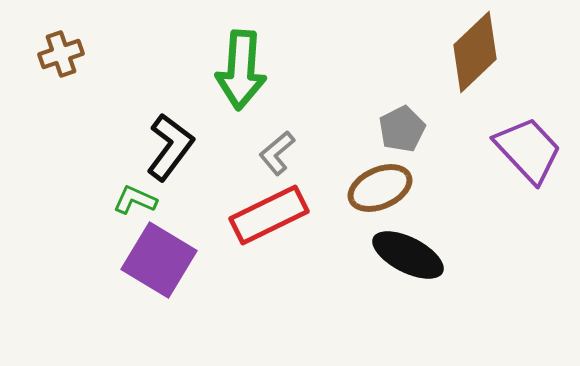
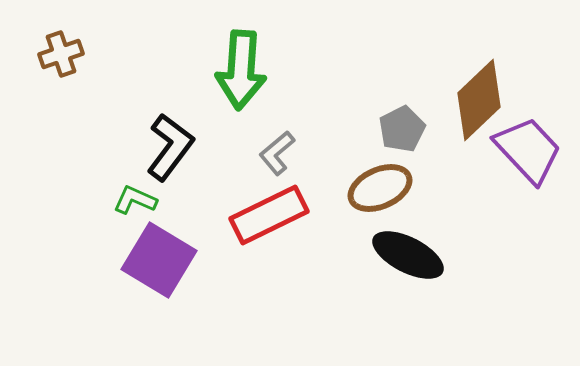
brown diamond: moved 4 px right, 48 px down
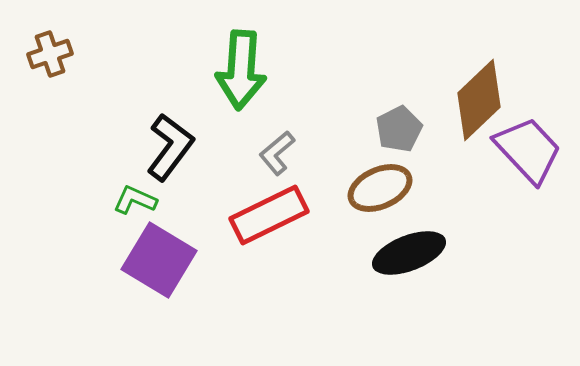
brown cross: moved 11 px left
gray pentagon: moved 3 px left
black ellipse: moved 1 px right, 2 px up; rotated 48 degrees counterclockwise
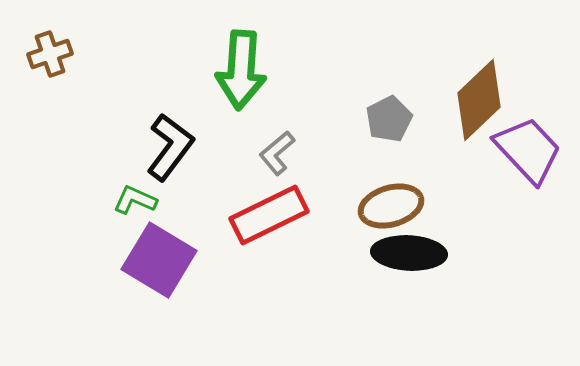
gray pentagon: moved 10 px left, 10 px up
brown ellipse: moved 11 px right, 18 px down; rotated 8 degrees clockwise
black ellipse: rotated 24 degrees clockwise
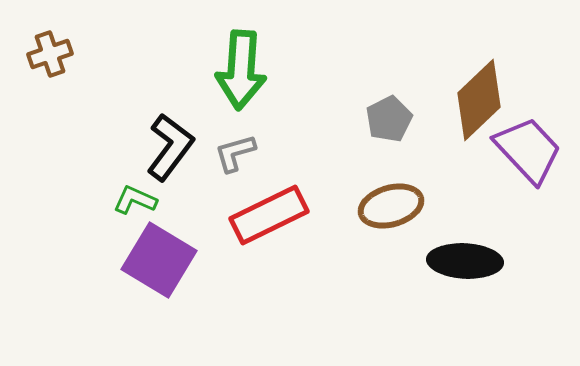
gray L-shape: moved 42 px left; rotated 24 degrees clockwise
black ellipse: moved 56 px right, 8 px down
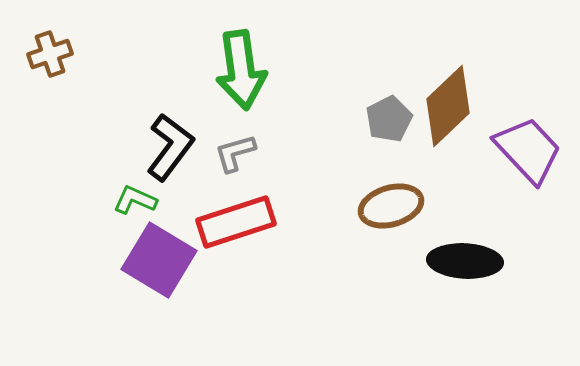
green arrow: rotated 12 degrees counterclockwise
brown diamond: moved 31 px left, 6 px down
red rectangle: moved 33 px left, 7 px down; rotated 8 degrees clockwise
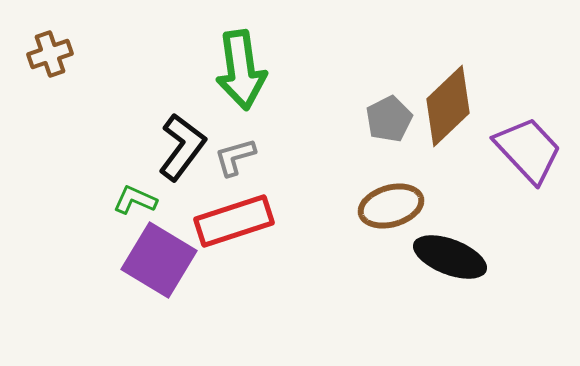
black L-shape: moved 12 px right
gray L-shape: moved 4 px down
red rectangle: moved 2 px left, 1 px up
black ellipse: moved 15 px left, 4 px up; rotated 18 degrees clockwise
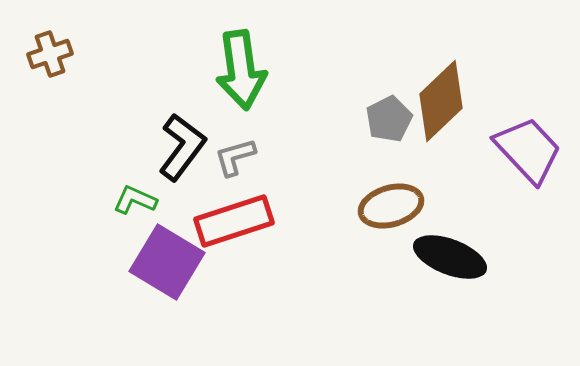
brown diamond: moved 7 px left, 5 px up
purple square: moved 8 px right, 2 px down
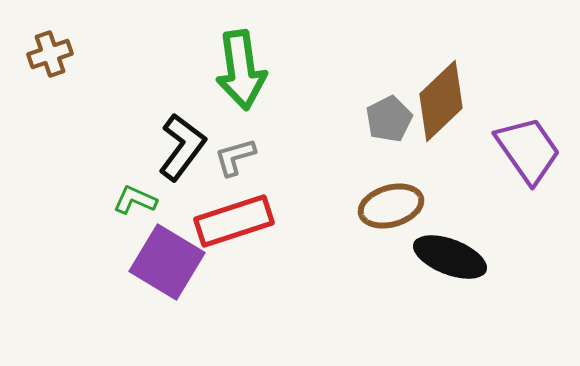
purple trapezoid: rotated 8 degrees clockwise
